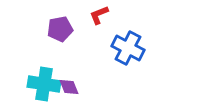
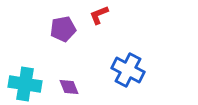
purple pentagon: moved 3 px right
blue cross: moved 22 px down
cyan cross: moved 19 px left
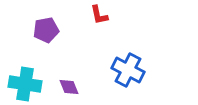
red L-shape: rotated 80 degrees counterclockwise
purple pentagon: moved 17 px left, 1 px down
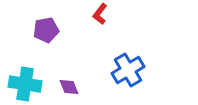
red L-shape: moved 1 px right, 1 px up; rotated 50 degrees clockwise
blue cross: rotated 32 degrees clockwise
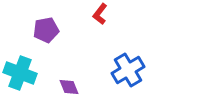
cyan cross: moved 5 px left, 11 px up; rotated 12 degrees clockwise
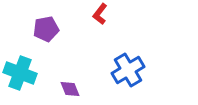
purple pentagon: moved 1 px up
purple diamond: moved 1 px right, 2 px down
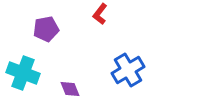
cyan cross: moved 3 px right
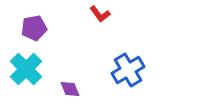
red L-shape: rotated 75 degrees counterclockwise
purple pentagon: moved 12 px left, 1 px up
cyan cross: moved 3 px right, 4 px up; rotated 24 degrees clockwise
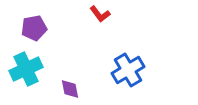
cyan cross: rotated 20 degrees clockwise
purple diamond: rotated 10 degrees clockwise
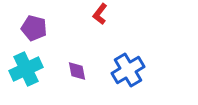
red L-shape: rotated 75 degrees clockwise
purple pentagon: rotated 25 degrees clockwise
purple diamond: moved 7 px right, 18 px up
